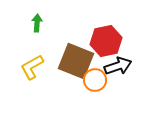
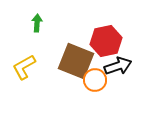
yellow L-shape: moved 8 px left
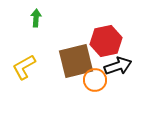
green arrow: moved 1 px left, 5 px up
brown square: rotated 36 degrees counterclockwise
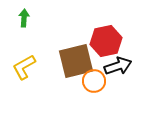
green arrow: moved 12 px left
orange circle: moved 1 px left, 1 px down
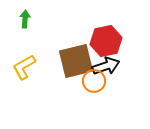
green arrow: moved 1 px right, 1 px down
black arrow: moved 12 px left
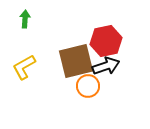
orange circle: moved 6 px left, 5 px down
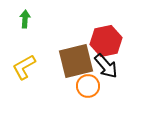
black arrow: rotated 68 degrees clockwise
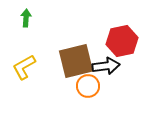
green arrow: moved 1 px right, 1 px up
red hexagon: moved 16 px right
black arrow: rotated 56 degrees counterclockwise
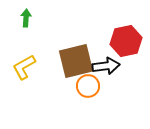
red hexagon: moved 4 px right
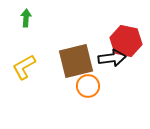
red hexagon: rotated 24 degrees clockwise
black arrow: moved 6 px right, 8 px up
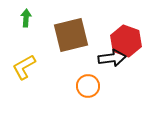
red hexagon: rotated 8 degrees clockwise
brown square: moved 5 px left, 26 px up
